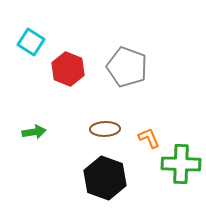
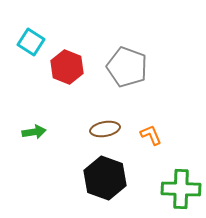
red hexagon: moved 1 px left, 2 px up
brown ellipse: rotated 8 degrees counterclockwise
orange L-shape: moved 2 px right, 3 px up
green cross: moved 25 px down
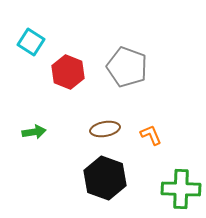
red hexagon: moved 1 px right, 5 px down
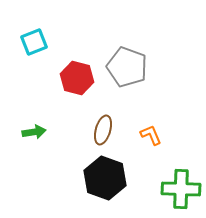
cyan square: moved 3 px right; rotated 36 degrees clockwise
red hexagon: moved 9 px right, 6 px down; rotated 8 degrees counterclockwise
brown ellipse: moved 2 px left, 1 px down; rotated 64 degrees counterclockwise
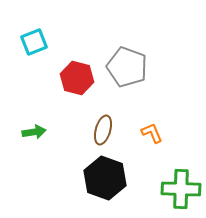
orange L-shape: moved 1 px right, 2 px up
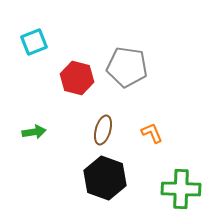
gray pentagon: rotated 12 degrees counterclockwise
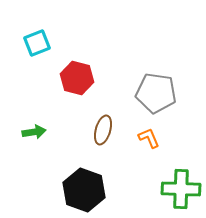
cyan square: moved 3 px right, 1 px down
gray pentagon: moved 29 px right, 26 px down
orange L-shape: moved 3 px left, 5 px down
black hexagon: moved 21 px left, 12 px down
